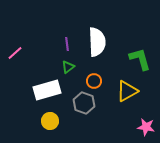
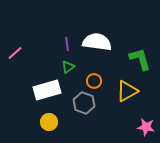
white semicircle: rotated 80 degrees counterclockwise
yellow circle: moved 1 px left, 1 px down
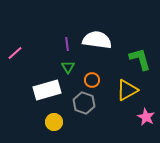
white semicircle: moved 2 px up
green triangle: rotated 24 degrees counterclockwise
orange circle: moved 2 px left, 1 px up
yellow triangle: moved 1 px up
yellow circle: moved 5 px right
pink star: moved 10 px up; rotated 18 degrees clockwise
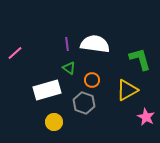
white semicircle: moved 2 px left, 4 px down
green triangle: moved 1 px right, 1 px down; rotated 24 degrees counterclockwise
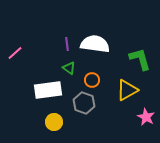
white rectangle: moved 1 px right; rotated 8 degrees clockwise
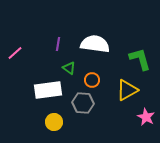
purple line: moved 9 px left; rotated 16 degrees clockwise
gray hexagon: moved 1 px left; rotated 15 degrees counterclockwise
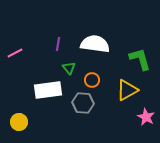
pink line: rotated 14 degrees clockwise
green triangle: rotated 16 degrees clockwise
yellow circle: moved 35 px left
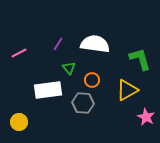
purple line: rotated 24 degrees clockwise
pink line: moved 4 px right
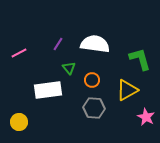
gray hexagon: moved 11 px right, 5 px down
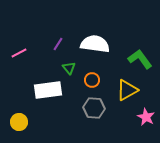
green L-shape: rotated 20 degrees counterclockwise
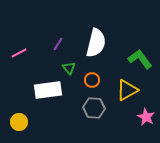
white semicircle: moved 1 px right, 1 px up; rotated 96 degrees clockwise
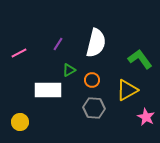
green triangle: moved 2 px down; rotated 40 degrees clockwise
white rectangle: rotated 8 degrees clockwise
yellow circle: moved 1 px right
